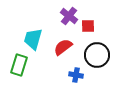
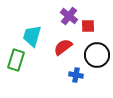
cyan trapezoid: moved 1 px left, 3 px up
green rectangle: moved 3 px left, 5 px up
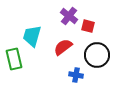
red square: rotated 16 degrees clockwise
green rectangle: moved 2 px left, 1 px up; rotated 30 degrees counterclockwise
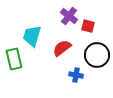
red semicircle: moved 1 px left, 1 px down
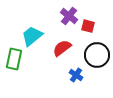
cyan trapezoid: rotated 35 degrees clockwise
green rectangle: rotated 25 degrees clockwise
blue cross: rotated 24 degrees clockwise
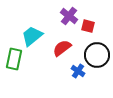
blue cross: moved 2 px right, 4 px up
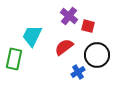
cyan trapezoid: rotated 25 degrees counterclockwise
red semicircle: moved 2 px right, 1 px up
blue cross: moved 1 px down; rotated 24 degrees clockwise
